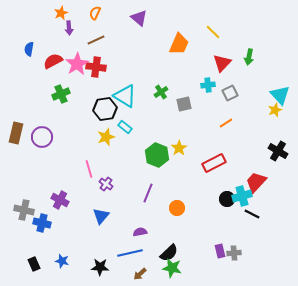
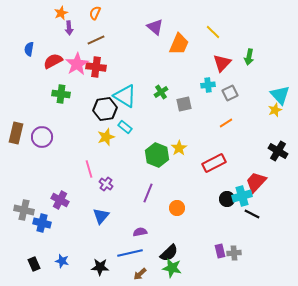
purple triangle at (139, 18): moved 16 px right, 9 px down
green cross at (61, 94): rotated 30 degrees clockwise
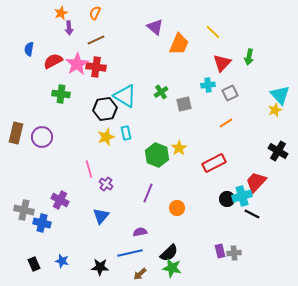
cyan rectangle at (125, 127): moved 1 px right, 6 px down; rotated 40 degrees clockwise
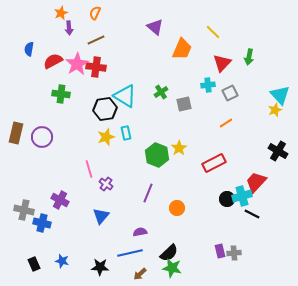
orange trapezoid at (179, 44): moved 3 px right, 5 px down
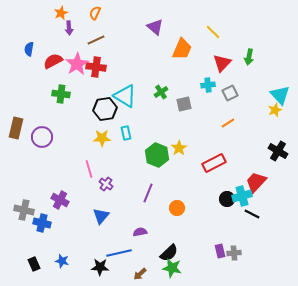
orange line at (226, 123): moved 2 px right
brown rectangle at (16, 133): moved 5 px up
yellow star at (106, 137): moved 4 px left, 1 px down; rotated 18 degrees clockwise
blue line at (130, 253): moved 11 px left
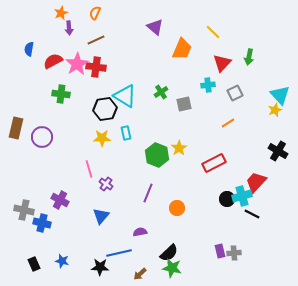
gray square at (230, 93): moved 5 px right
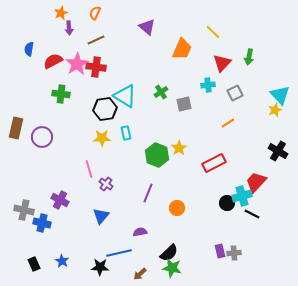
purple triangle at (155, 27): moved 8 px left
black circle at (227, 199): moved 4 px down
blue star at (62, 261): rotated 16 degrees clockwise
